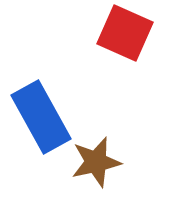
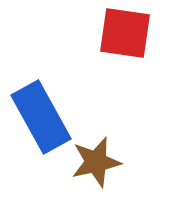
red square: rotated 16 degrees counterclockwise
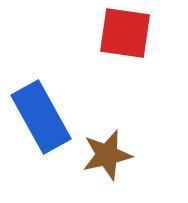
brown star: moved 11 px right, 7 px up
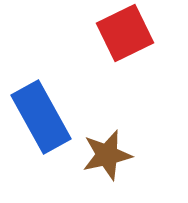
red square: rotated 34 degrees counterclockwise
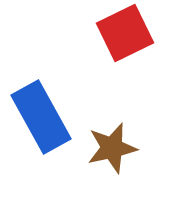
brown star: moved 5 px right, 7 px up
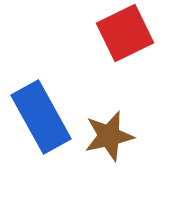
brown star: moved 3 px left, 12 px up
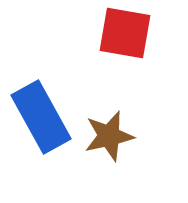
red square: rotated 36 degrees clockwise
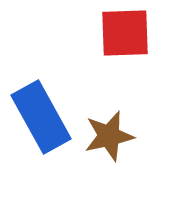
red square: rotated 12 degrees counterclockwise
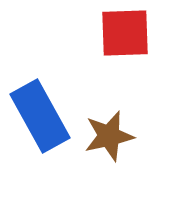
blue rectangle: moved 1 px left, 1 px up
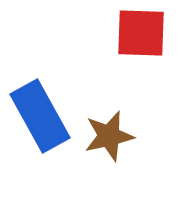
red square: moved 16 px right; rotated 4 degrees clockwise
